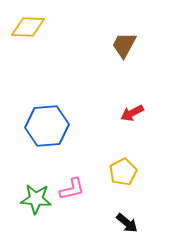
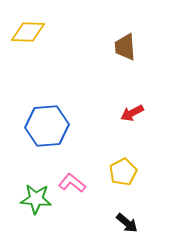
yellow diamond: moved 5 px down
brown trapezoid: moved 1 px right, 2 px down; rotated 32 degrees counterclockwise
pink L-shape: moved 6 px up; rotated 128 degrees counterclockwise
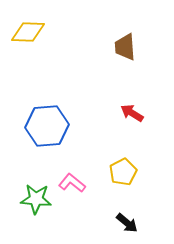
red arrow: rotated 60 degrees clockwise
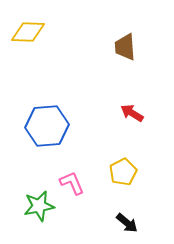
pink L-shape: rotated 28 degrees clockwise
green star: moved 3 px right, 7 px down; rotated 16 degrees counterclockwise
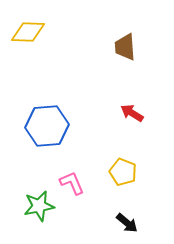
yellow pentagon: rotated 24 degrees counterclockwise
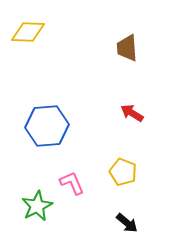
brown trapezoid: moved 2 px right, 1 px down
green star: moved 2 px left; rotated 16 degrees counterclockwise
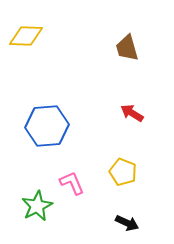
yellow diamond: moved 2 px left, 4 px down
brown trapezoid: rotated 12 degrees counterclockwise
black arrow: rotated 15 degrees counterclockwise
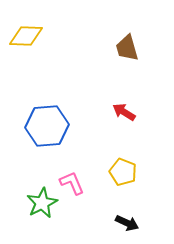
red arrow: moved 8 px left, 1 px up
green star: moved 5 px right, 3 px up
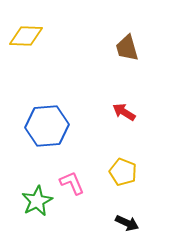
green star: moved 5 px left, 2 px up
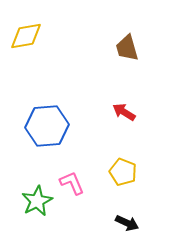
yellow diamond: rotated 12 degrees counterclockwise
